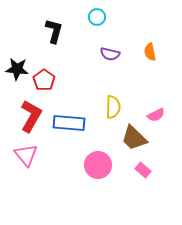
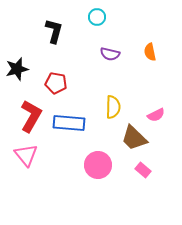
black star: rotated 20 degrees counterclockwise
red pentagon: moved 12 px right, 3 px down; rotated 25 degrees counterclockwise
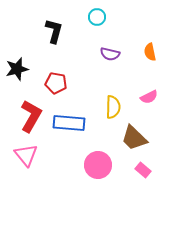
pink semicircle: moved 7 px left, 18 px up
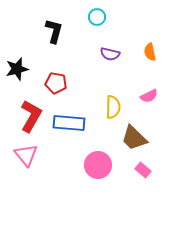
pink semicircle: moved 1 px up
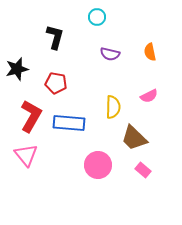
black L-shape: moved 1 px right, 6 px down
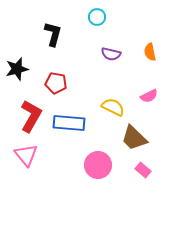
black L-shape: moved 2 px left, 3 px up
purple semicircle: moved 1 px right
yellow semicircle: rotated 65 degrees counterclockwise
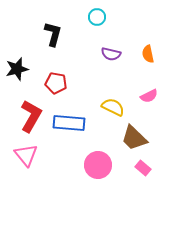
orange semicircle: moved 2 px left, 2 px down
pink rectangle: moved 2 px up
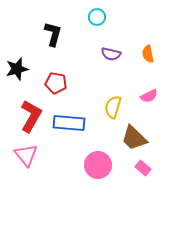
yellow semicircle: rotated 100 degrees counterclockwise
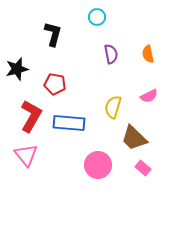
purple semicircle: rotated 114 degrees counterclockwise
red pentagon: moved 1 px left, 1 px down
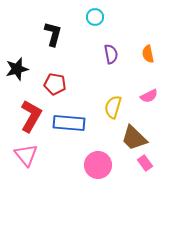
cyan circle: moved 2 px left
pink rectangle: moved 2 px right, 5 px up; rotated 14 degrees clockwise
